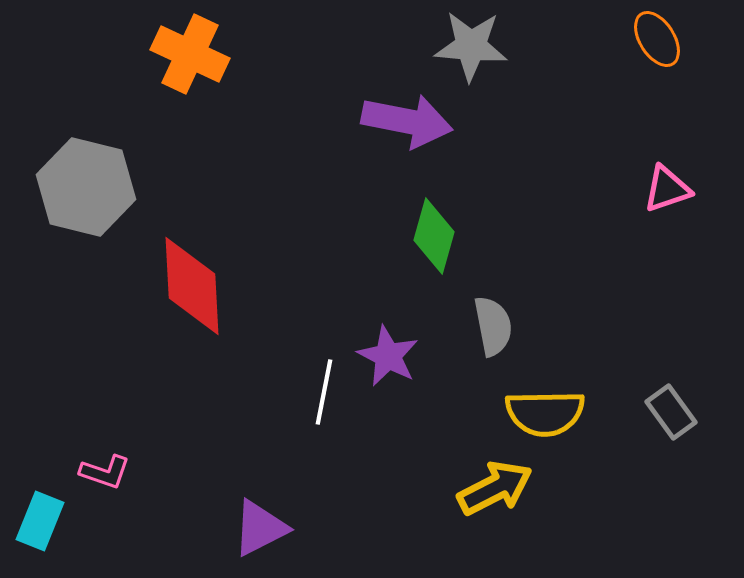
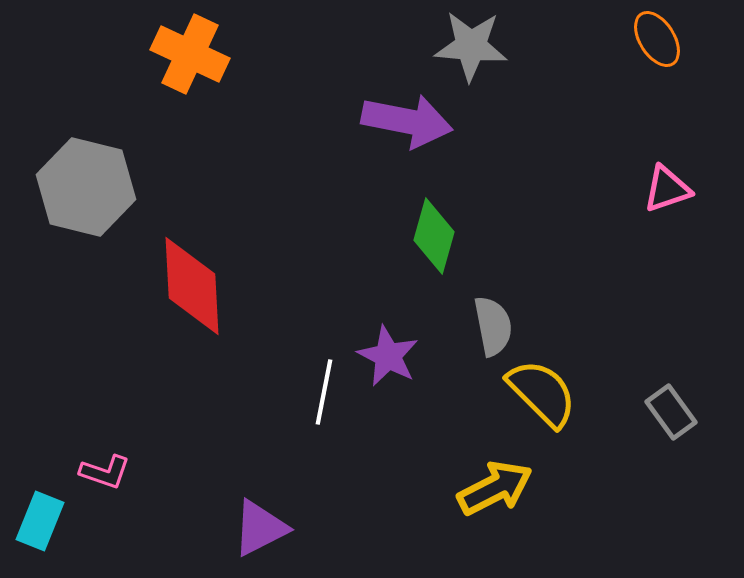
yellow semicircle: moved 3 px left, 20 px up; rotated 134 degrees counterclockwise
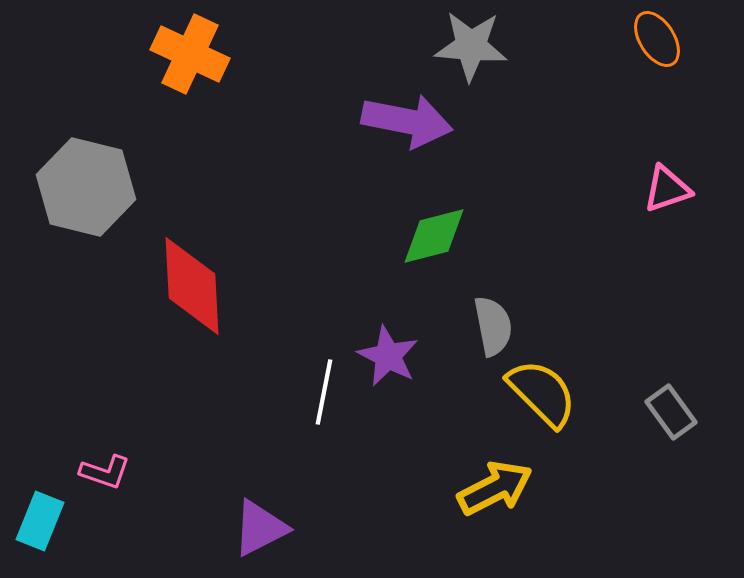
green diamond: rotated 60 degrees clockwise
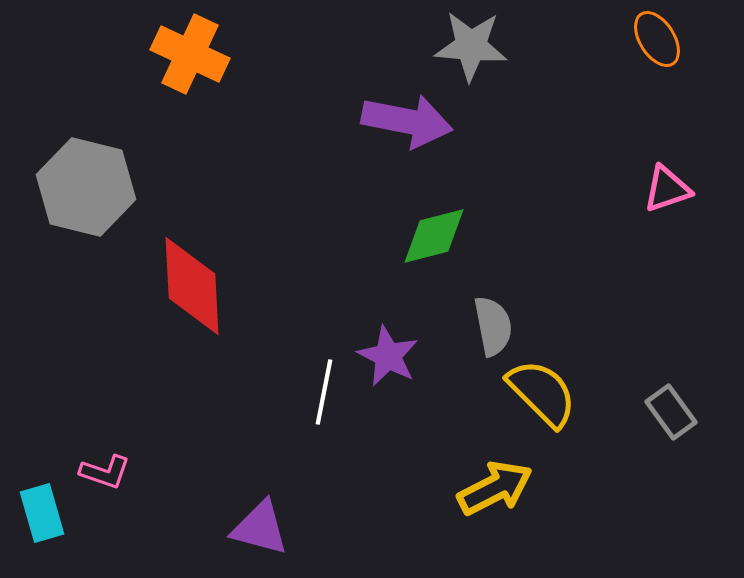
cyan rectangle: moved 2 px right, 8 px up; rotated 38 degrees counterclockwise
purple triangle: rotated 42 degrees clockwise
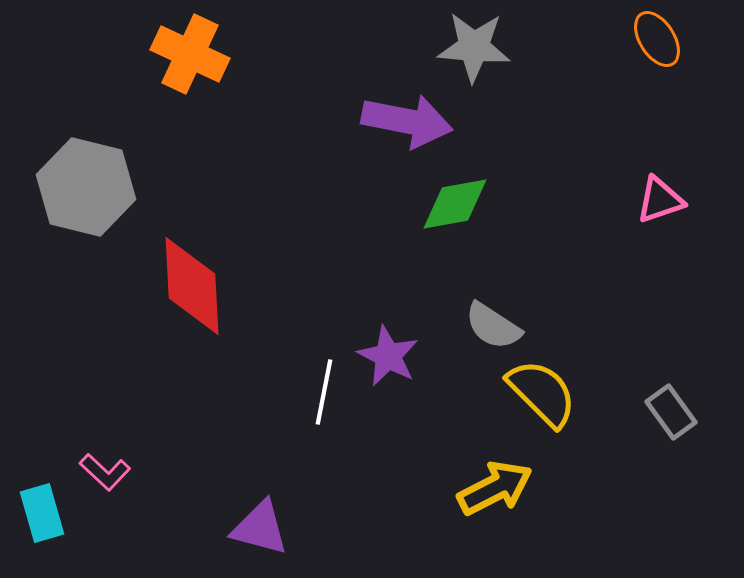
gray star: moved 3 px right, 1 px down
pink triangle: moved 7 px left, 11 px down
green diamond: moved 21 px right, 32 px up; rotated 4 degrees clockwise
gray semicircle: rotated 134 degrees clockwise
pink L-shape: rotated 24 degrees clockwise
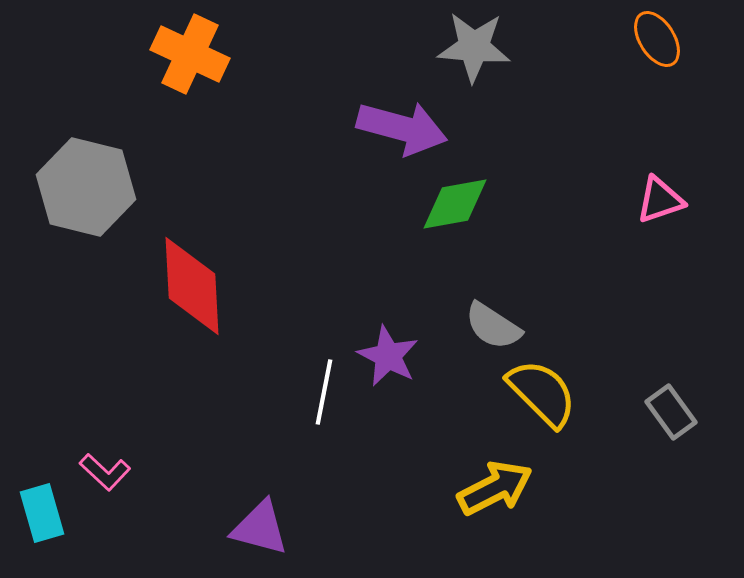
purple arrow: moved 5 px left, 7 px down; rotated 4 degrees clockwise
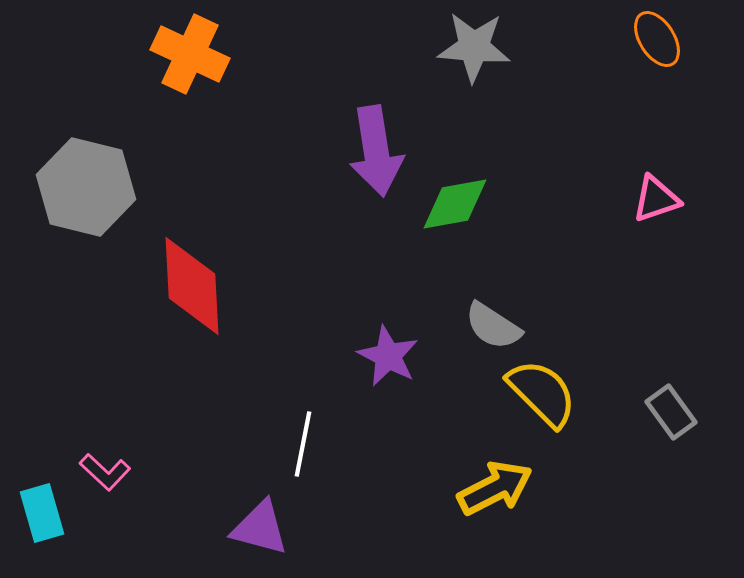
purple arrow: moved 26 px left, 23 px down; rotated 66 degrees clockwise
pink triangle: moved 4 px left, 1 px up
white line: moved 21 px left, 52 px down
